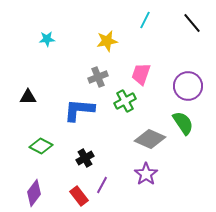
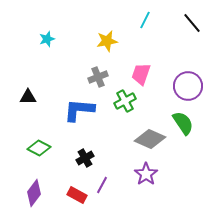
cyan star: rotated 14 degrees counterclockwise
green diamond: moved 2 px left, 2 px down
red rectangle: moved 2 px left, 1 px up; rotated 24 degrees counterclockwise
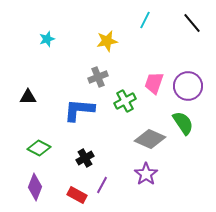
pink trapezoid: moved 13 px right, 9 px down
purple diamond: moved 1 px right, 6 px up; rotated 16 degrees counterclockwise
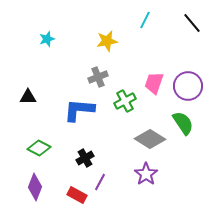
gray diamond: rotated 8 degrees clockwise
purple line: moved 2 px left, 3 px up
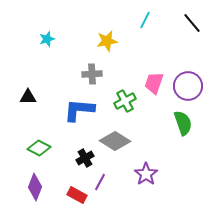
gray cross: moved 6 px left, 3 px up; rotated 18 degrees clockwise
green semicircle: rotated 15 degrees clockwise
gray diamond: moved 35 px left, 2 px down
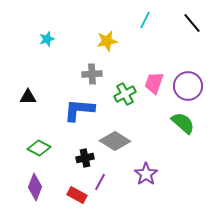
green cross: moved 7 px up
green semicircle: rotated 30 degrees counterclockwise
black cross: rotated 18 degrees clockwise
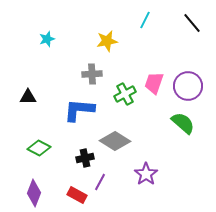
purple diamond: moved 1 px left, 6 px down
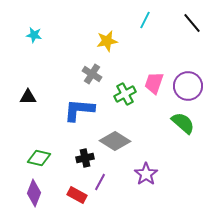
cyan star: moved 13 px left, 4 px up; rotated 28 degrees clockwise
gray cross: rotated 36 degrees clockwise
green diamond: moved 10 px down; rotated 15 degrees counterclockwise
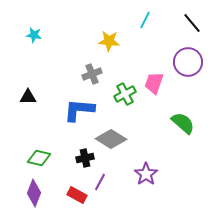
yellow star: moved 2 px right; rotated 15 degrees clockwise
gray cross: rotated 36 degrees clockwise
purple circle: moved 24 px up
gray diamond: moved 4 px left, 2 px up
